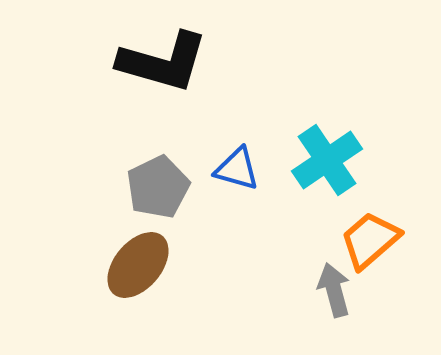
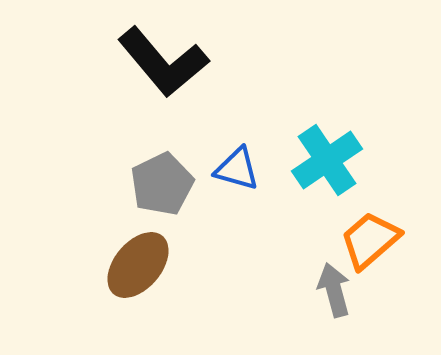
black L-shape: rotated 34 degrees clockwise
gray pentagon: moved 4 px right, 3 px up
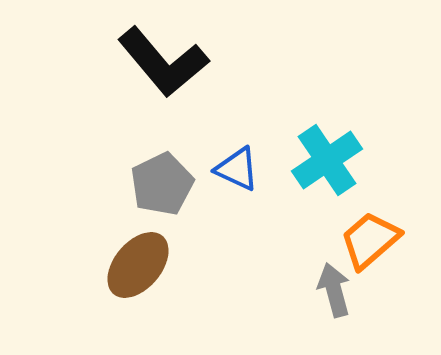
blue triangle: rotated 9 degrees clockwise
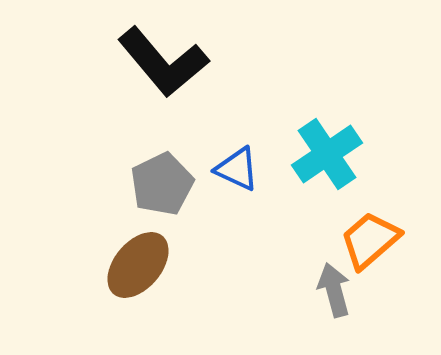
cyan cross: moved 6 px up
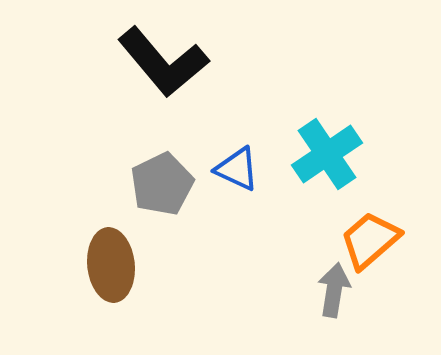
brown ellipse: moved 27 px left; rotated 46 degrees counterclockwise
gray arrow: rotated 24 degrees clockwise
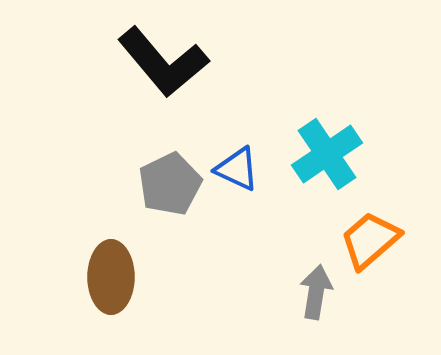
gray pentagon: moved 8 px right
brown ellipse: moved 12 px down; rotated 6 degrees clockwise
gray arrow: moved 18 px left, 2 px down
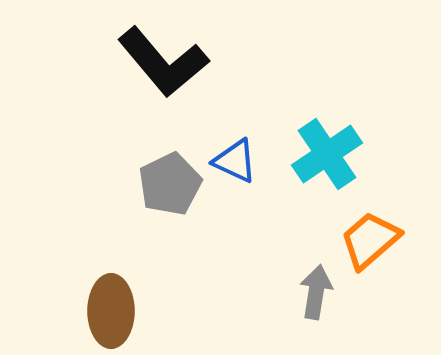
blue triangle: moved 2 px left, 8 px up
brown ellipse: moved 34 px down
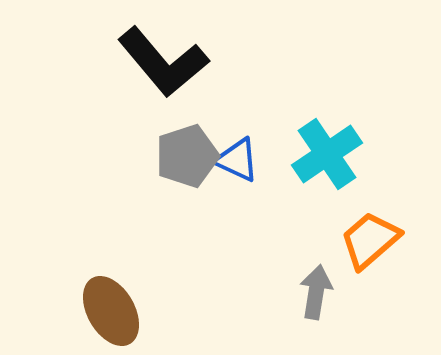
blue triangle: moved 2 px right, 1 px up
gray pentagon: moved 17 px right, 28 px up; rotated 8 degrees clockwise
brown ellipse: rotated 30 degrees counterclockwise
